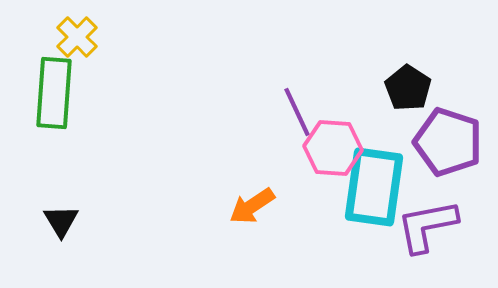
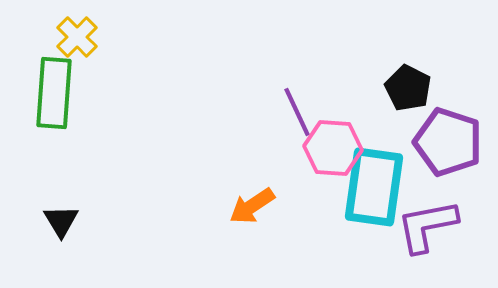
black pentagon: rotated 6 degrees counterclockwise
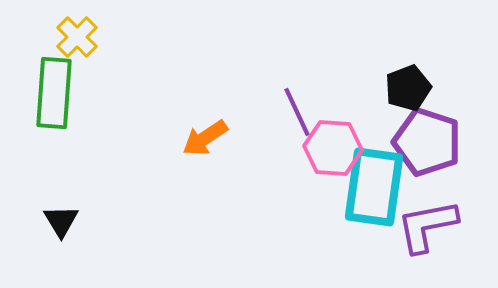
black pentagon: rotated 24 degrees clockwise
purple pentagon: moved 21 px left
orange arrow: moved 47 px left, 68 px up
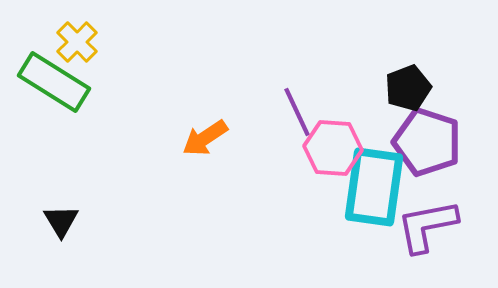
yellow cross: moved 5 px down
green rectangle: moved 11 px up; rotated 62 degrees counterclockwise
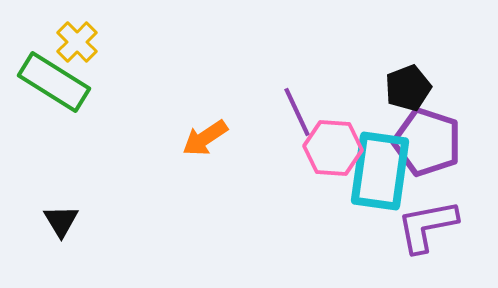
cyan rectangle: moved 6 px right, 16 px up
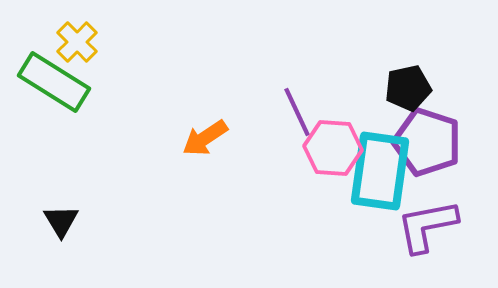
black pentagon: rotated 9 degrees clockwise
